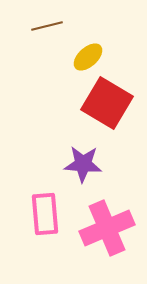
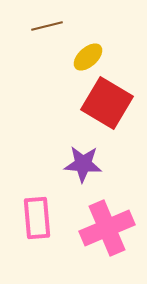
pink rectangle: moved 8 px left, 4 px down
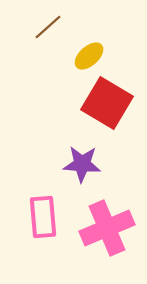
brown line: moved 1 px right, 1 px down; rotated 28 degrees counterclockwise
yellow ellipse: moved 1 px right, 1 px up
purple star: moved 1 px left
pink rectangle: moved 6 px right, 1 px up
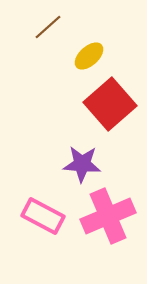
red square: moved 3 px right, 1 px down; rotated 18 degrees clockwise
pink rectangle: moved 1 px up; rotated 57 degrees counterclockwise
pink cross: moved 1 px right, 12 px up
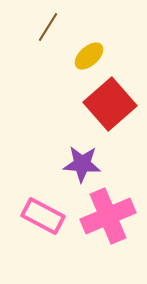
brown line: rotated 16 degrees counterclockwise
